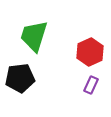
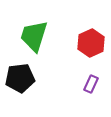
red hexagon: moved 1 px right, 9 px up
purple rectangle: moved 1 px up
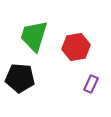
red hexagon: moved 15 px left, 4 px down; rotated 16 degrees clockwise
black pentagon: rotated 12 degrees clockwise
